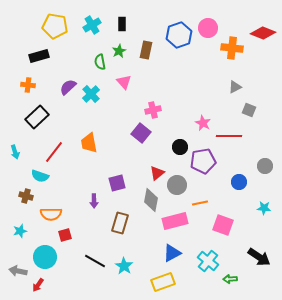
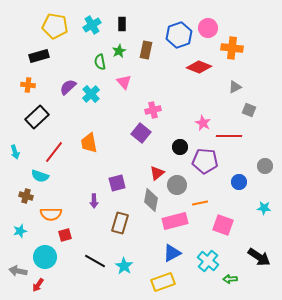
red diamond at (263, 33): moved 64 px left, 34 px down
purple pentagon at (203, 161): moved 2 px right; rotated 15 degrees clockwise
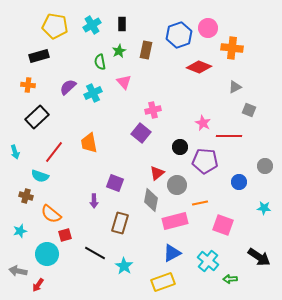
cyan cross at (91, 94): moved 2 px right, 1 px up; rotated 18 degrees clockwise
purple square at (117, 183): moved 2 px left; rotated 36 degrees clockwise
orange semicircle at (51, 214): rotated 40 degrees clockwise
cyan circle at (45, 257): moved 2 px right, 3 px up
black line at (95, 261): moved 8 px up
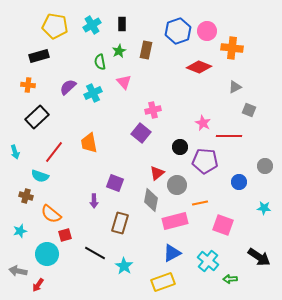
pink circle at (208, 28): moved 1 px left, 3 px down
blue hexagon at (179, 35): moved 1 px left, 4 px up
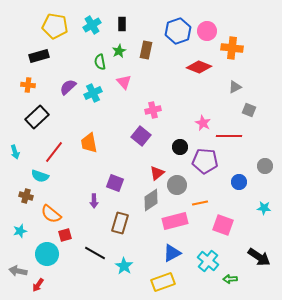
purple square at (141, 133): moved 3 px down
gray diamond at (151, 200): rotated 45 degrees clockwise
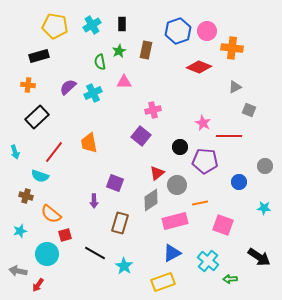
pink triangle at (124, 82): rotated 49 degrees counterclockwise
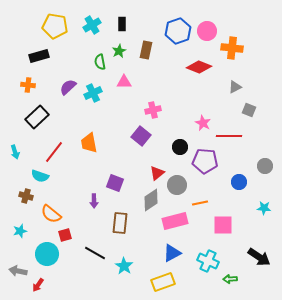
brown rectangle at (120, 223): rotated 10 degrees counterclockwise
pink square at (223, 225): rotated 20 degrees counterclockwise
cyan cross at (208, 261): rotated 15 degrees counterclockwise
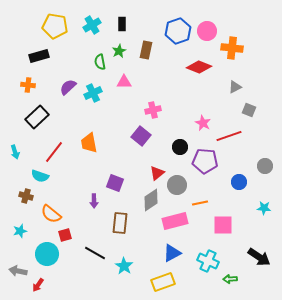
red line at (229, 136): rotated 20 degrees counterclockwise
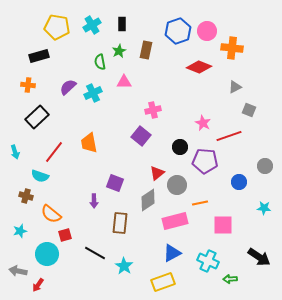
yellow pentagon at (55, 26): moved 2 px right, 1 px down
gray diamond at (151, 200): moved 3 px left
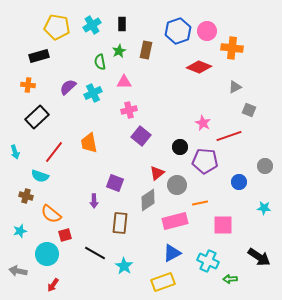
pink cross at (153, 110): moved 24 px left
red arrow at (38, 285): moved 15 px right
